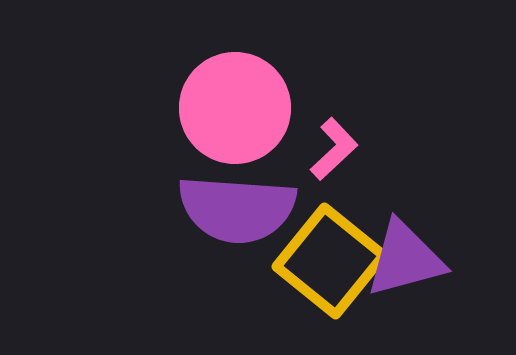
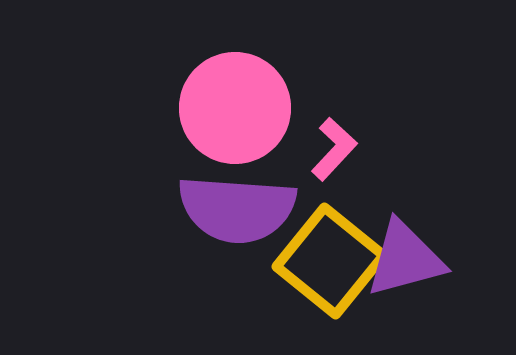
pink L-shape: rotated 4 degrees counterclockwise
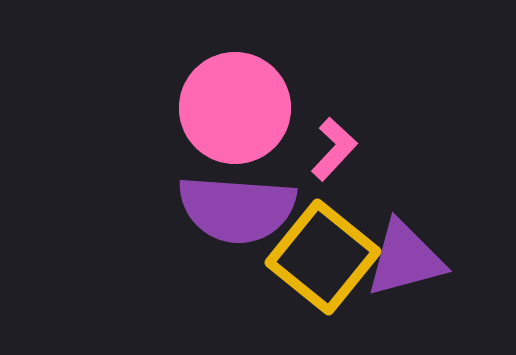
yellow square: moved 7 px left, 4 px up
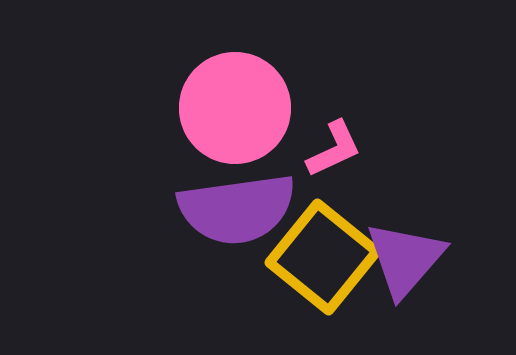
pink L-shape: rotated 22 degrees clockwise
purple semicircle: rotated 12 degrees counterclockwise
purple triangle: rotated 34 degrees counterclockwise
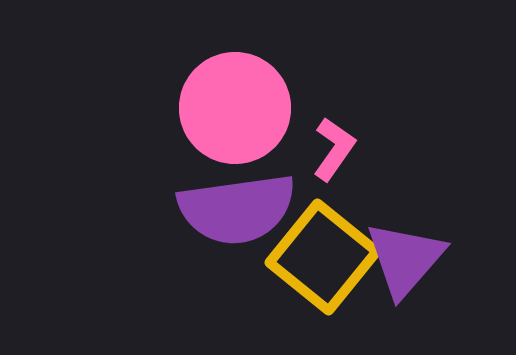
pink L-shape: rotated 30 degrees counterclockwise
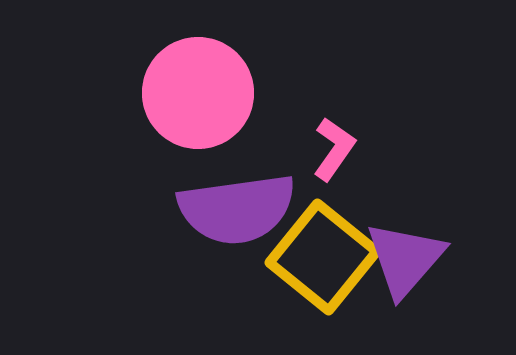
pink circle: moved 37 px left, 15 px up
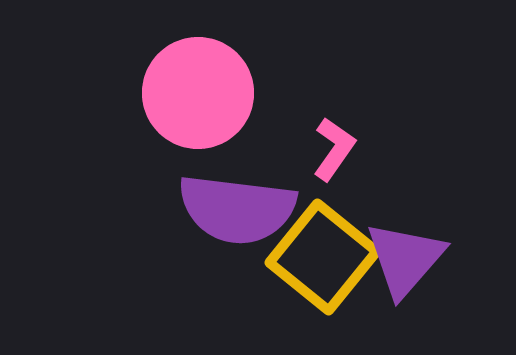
purple semicircle: rotated 15 degrees clockwise
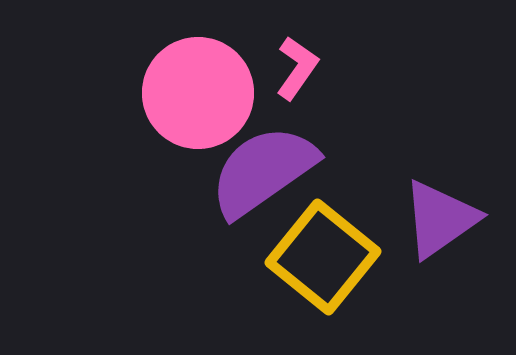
pink L-shape: moved 37 px left, 81 px up
purple semicircle: moved 26 px right, 38 px up; rotated 138 degrees clockwise
purple triangle: moved 35 px right, 40 px up; rotated 14 degrees clockwise
